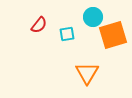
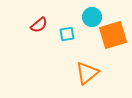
cyan circle: moved 1 px left
red semicircle: rotated 12 degrees clockwise
orange triangle: rotated 20 degrees clockwise
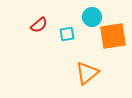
orange square: moved 1 px down; rotated 8 degrees clockwise
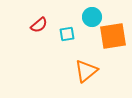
orange triangle: moved 1 px left, 2 px up
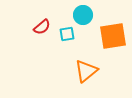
cyan circle: moved 9 px left, 2 px up
red semicircle: moved 3 px right, 2 px down
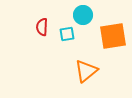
red semicircle: rotated 132 degrees clockwise
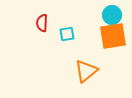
cyan circle: moved 29 px right
red semicircle: moved 4 px up
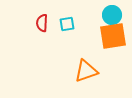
cyan square: moved 10 px up
orange triangle: rotated 20 degrees clockwise
